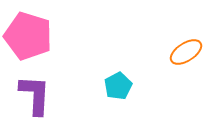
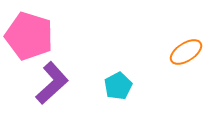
pink pentagon: moved 1 px right
purple L-shape: moved 17 px right, 12 px up; rotated 45 degrees clockwise
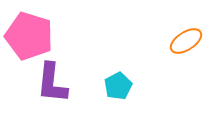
orange ellipse: moved 11 px up
purple L-shape: rotated 138 degrees clockwise
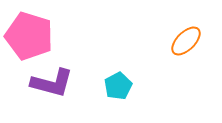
orange ellipse: rotated 12 degrees counterclockwise
purple L-shape: rotated 81 degrees counterclockwise
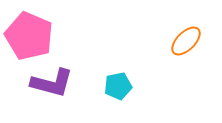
pink pentagon: rotated 6 degrees clockwise
cyan pentagon: rotated 16 degrees clockwise
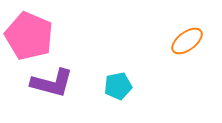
orange ellipse: moved 1 px right; rotated 8 degrees clockwise
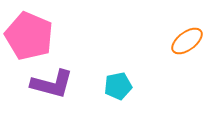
purple L-shape: moved 1 px down
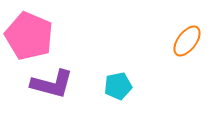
orange ellipse: rotated 16 degrees counterclockwise
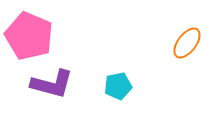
orange ellipse: moved 2 px down
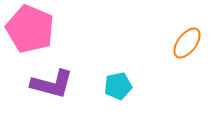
pink pentagon: moved 1 px right, 7 px up
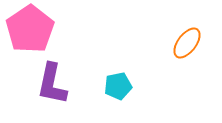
pink pentagon: rotated 15 degrees clockwise
purple L-shape: rotated 87 degrees clockwise
